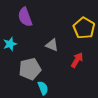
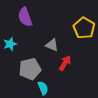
red arrow: moved 12 px left, 3 px down
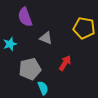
yellow pentagon: rotated 20 degrees counterclockwise
gray triangle: moved 6 px left, 7 px up
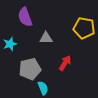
gray triangle: rotated 24 degrees counterclockwise
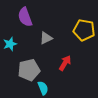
yellow pentagon: moved 2 px down
gray triangle: rotated 24 degrees counterclockwise
gray pentagon: moved 1 px left, 1 px down
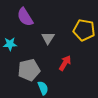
purple semicircle: rotated 12 degrees counterclockwise
gray triangle: moved 2 px right; rotated 32 degrees counterclockwise
cyan star: rotated 16 degrees clockwise
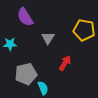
gray pentagon: moved 3 px left, 4 px down
